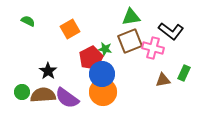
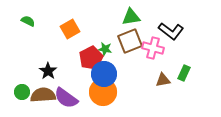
blue circle: moved 2 px right
purple semicircle: moved 1 px left
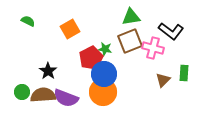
green rectangle: rotated 21 degrees counterclockwise
brown triangle: rotated 35 degrees counterclockwise
purple semicircle: rotated 15 degrees counterclockwise
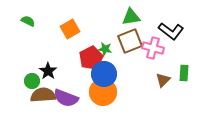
green circle: moved 10 px right, 11 px up
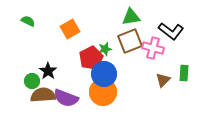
green star: rotated 24 degrees counterclockwise
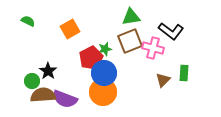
blue circle: moved 1 px up
purple semicircle: moved 1 px left, 1 px down
